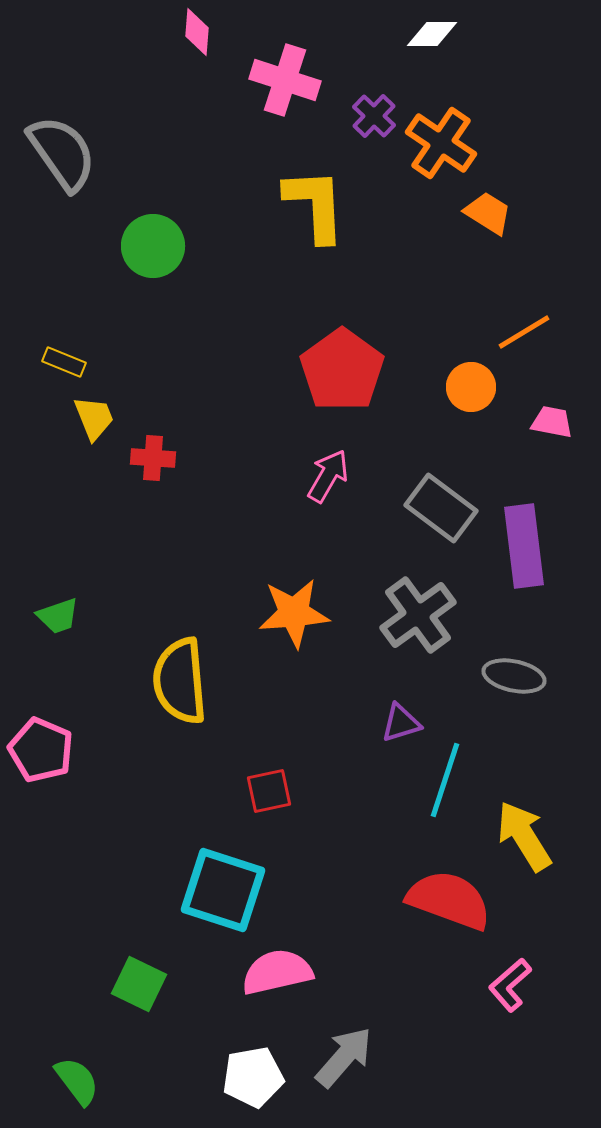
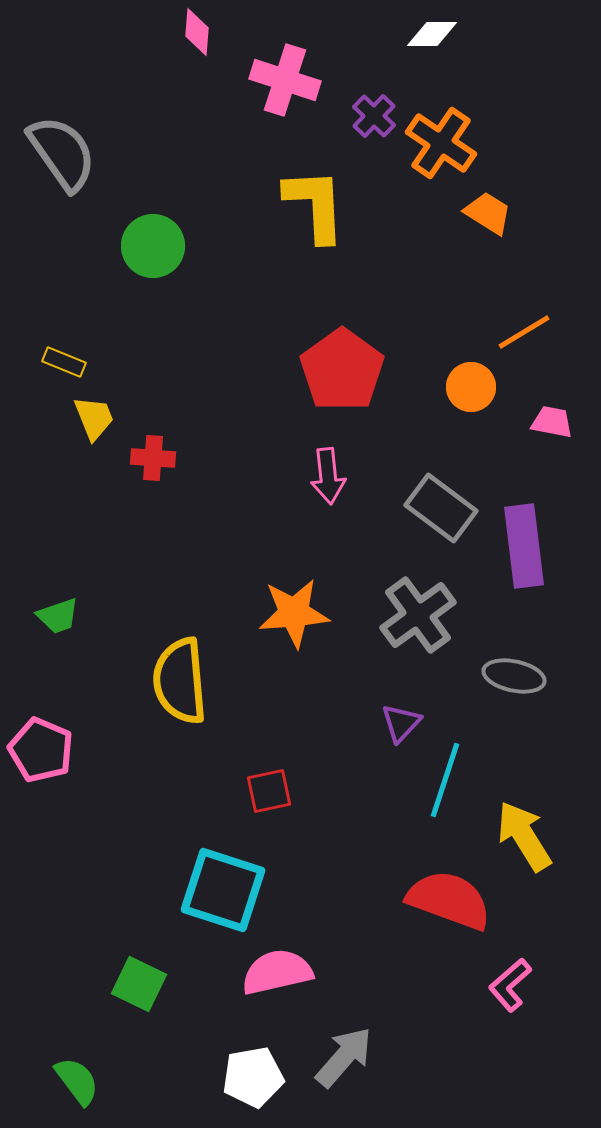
pink arrow: rotated 144 degrees clockwise
purple triangle: rotated 30 degrees counterclockwise
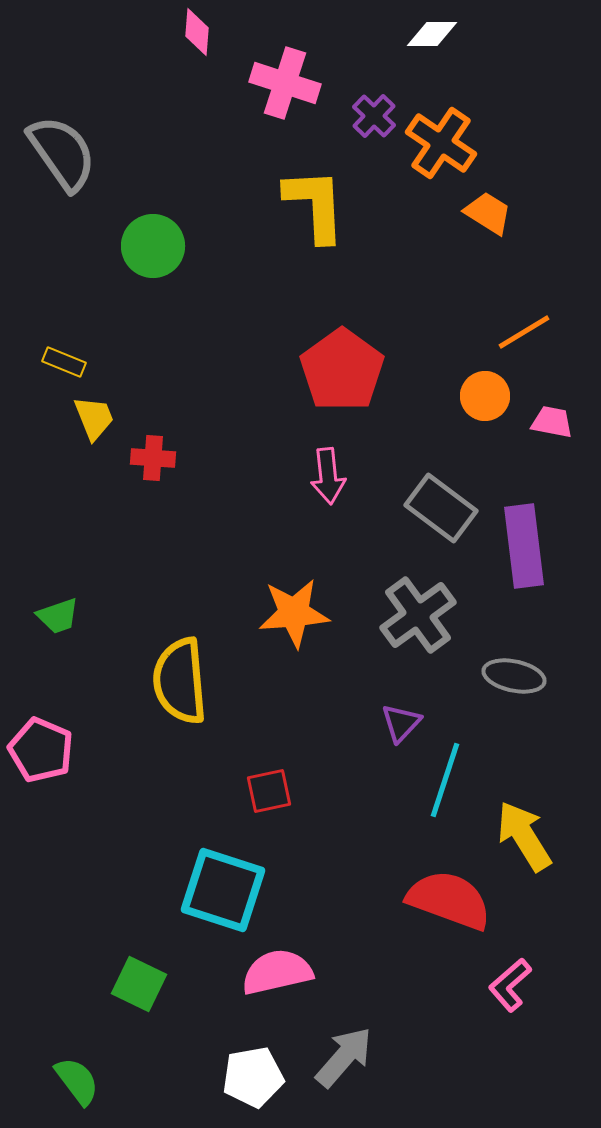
pink cross: moved 3 px down
orange circle: moved 14 px right, 9 px down
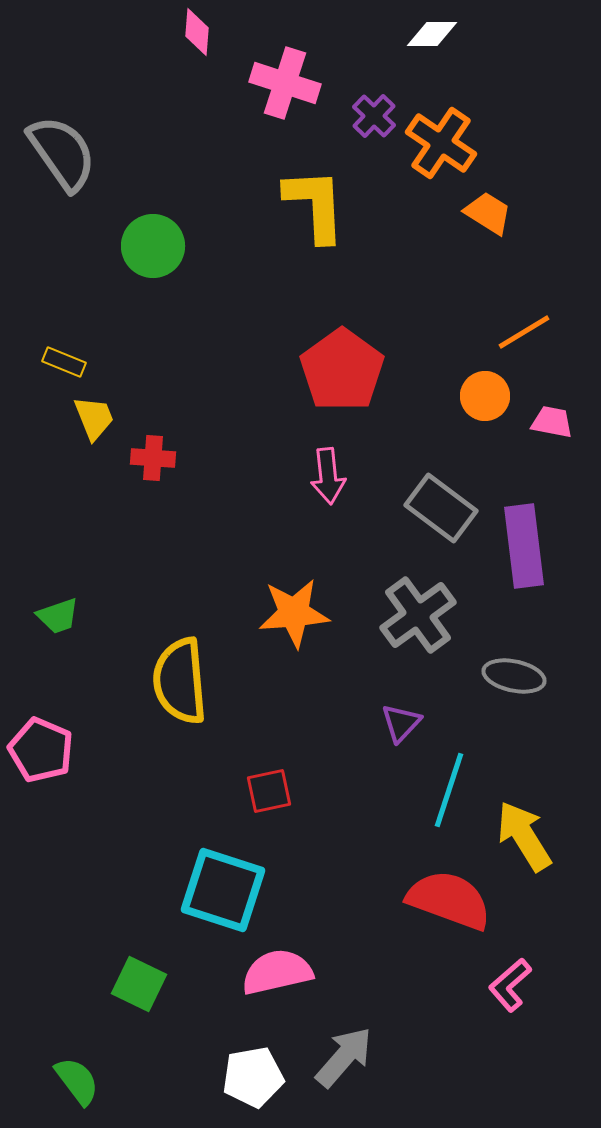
cyan line: moved 4 px right, 10 px down
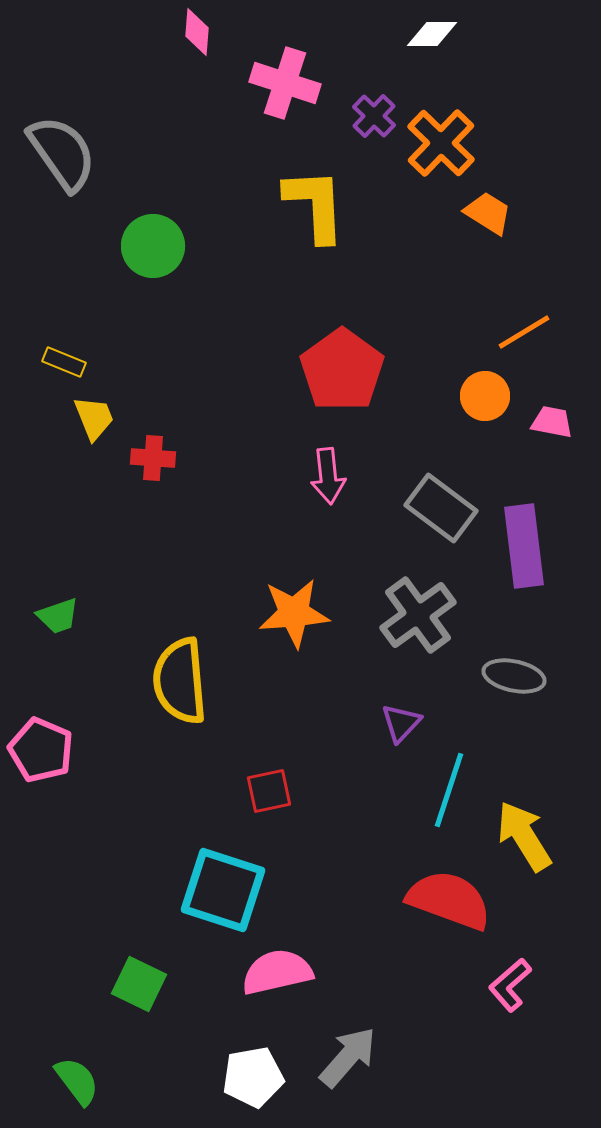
orange cross: rotated 10 degrees clockwise
gray arrow: moved 4 px right
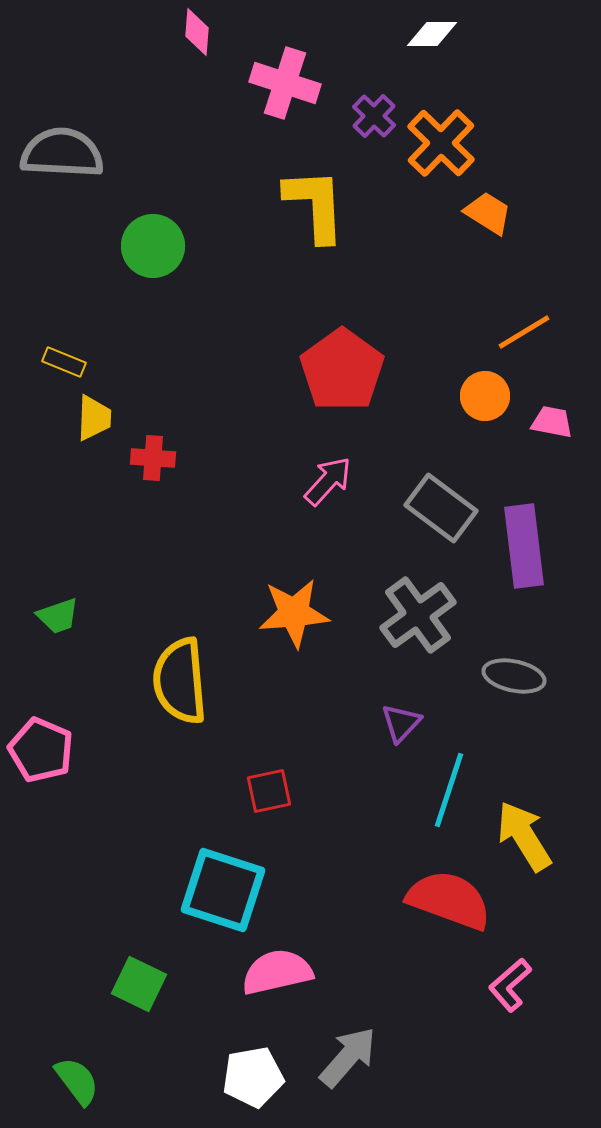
gray semicircle: rotated 52 degrees counterclockwise
yellow trapezoid: rotated 24 degrees clockwise
pink arrow: moved 5 px down; rotated 132 degrees counterclockwise
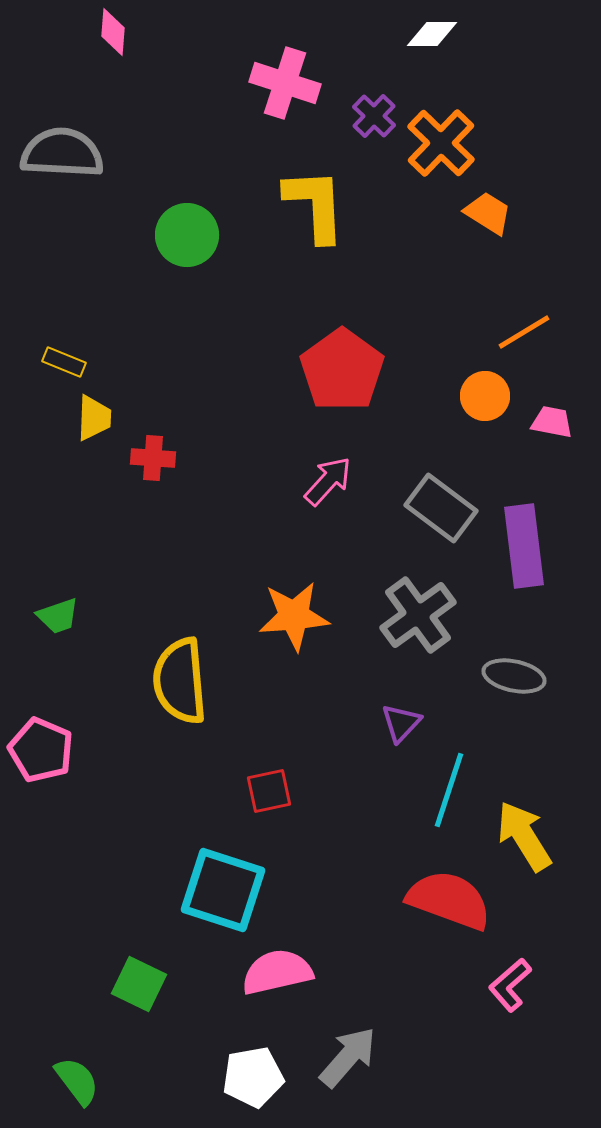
pink diamond: moved 84 px left
green circle: moved 34 px right, 11 px up
orange star: moved 3 px down
